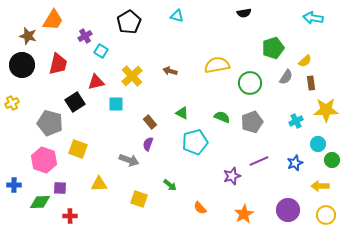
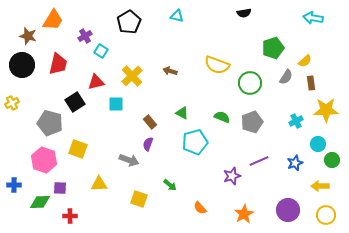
yellow semicircle at (217, 65): rotated 150 degrees counterclockwise
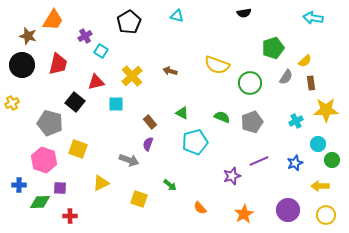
black square at (75, 102): rotated 18 degrees counterclockwise
yellow triangle at (99, 184): moved 2 px right, 1 px up; rotated 24 degrees counterclockwise
blue cross at (14, 185): moved 5 px right
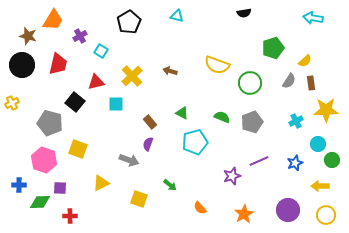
purple cross at (85, 36): moved 5 px left
gray semicircle at (286, 77): moved 3 px right, 4 px down
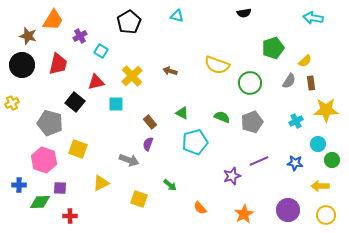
blue star at (295, 163): rotated 28 degrees clockwise
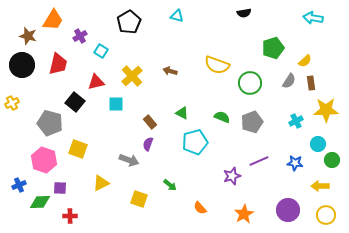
blue cross at (19, 185): rotated 24 degrees counterclockwise
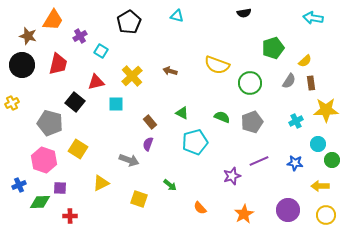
yellow square at (78, 149): rotated 12 degrees clockwise
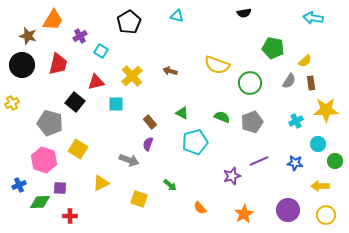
green pentagon at (273, 48): rotated 30 degrees clockwise
green circle at (332, 160): moved 3 px right, 1 px down
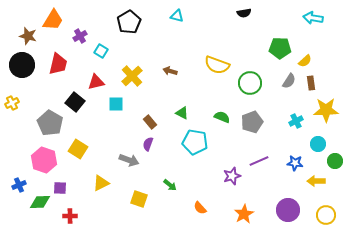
green pentagon at (273, 48): moved 7 px right; rotated 10 degrees counterclockwise
gray pentagon at (50, 123): rotated 15 degrees clockwise
cyan pentagon at (195, 142): rotated 25 degrees clockwise
yellow arrow at (320, 186): moved 4 px left, 5 px up
